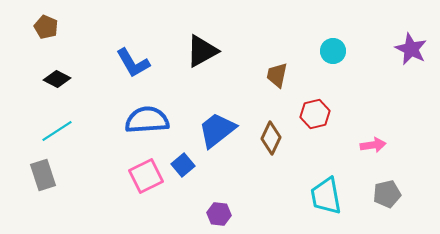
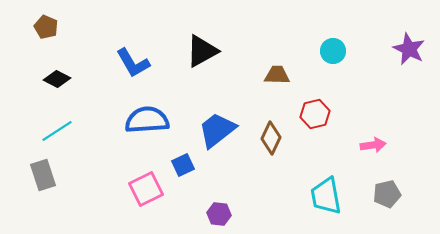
purple star: moved 2 px left
brown trapezoid: rotated 80 degrees clockwise
blue square: rotated 15 degrees clockwise
pink square: moved 13 px down
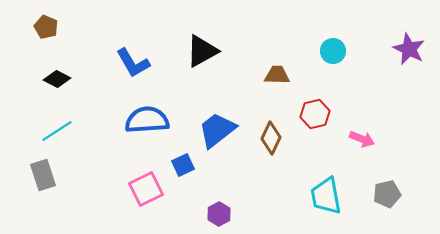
pink arrow: moved 11 px left, 6 px up; rotated 30 degrees clockwise
purple hexagon: rotated 25 degrees clockwise
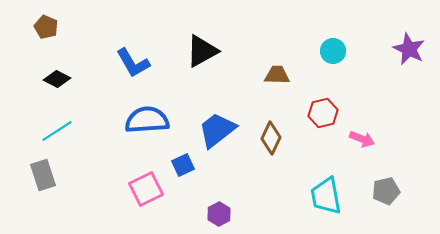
red hexagon: moved 8 px right, 1 px up
gray pentagon: moved 1 px left, 3 px up
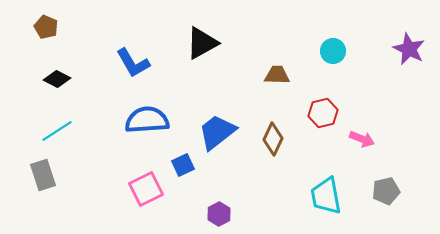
black triangle: moved 8 px up
blue trapezoid: moved 2 px down
brown diamond: moved 2 px right, 1 px down
